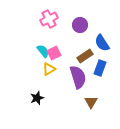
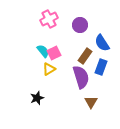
brown rectangle: rotated 21 degrees counterclockwise
blue rectangle: moved 1 px right, 1 px up
purple semicircle: moved 3 px right
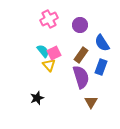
brown rectangle: moved 4 px left, 1 px up
yellow triangle: moved 4 px up; rotated 40 degrees counterclockwise
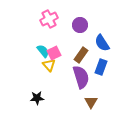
black star: rotated 16 degrees clockwise
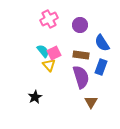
brown rectangle: rotated 63 degrees clockwise
black star: moved 2 px left, 1 px up; rotated 24 degrees counterclockwise
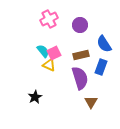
blue semicircle: moved 2 px right, 1 px down
brown rectangle: rotated 21 degrees counterclockwise
yellow triangle: rotated 24 degrees counterclockwise
purple semicircle: moved 1 px left, 1 px down
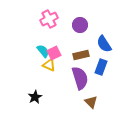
brown triangle: rotated 16 degrees counterclockwise
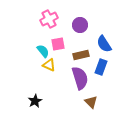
pink square: moved 4 px right, 9 px up; rotated 16 degrees clockwise
black star: moved 4 px down
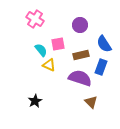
pink cross: moved 14 px left; rotated 30 degrees counterclockwise
cyan semicircle: moved 2 px left, 1 px up
purple semicircle: rotated 55 degrees counterclockwise
